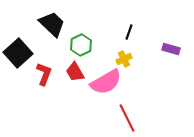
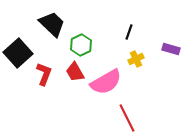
yellow cross: moved 12 px right
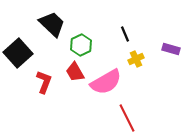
black line: moved 4 px left, 2 px down; rotated 42 degrees counterclockwise
red L-shape: moved 8 px down
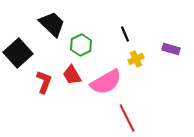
red trapezoid: moved 3 px left, 3 px down
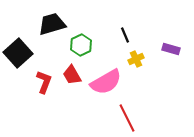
black trapezoid: rotated 60 degrees counterclockwise
black line: moved 1 px down
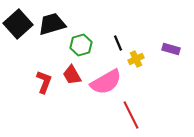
black line: moved 7 px left, 8 px down
green hexagon: rotated 10 degrees clockwise
black square: moved 29 px up
red line: moved 4 px right, 3 px up
